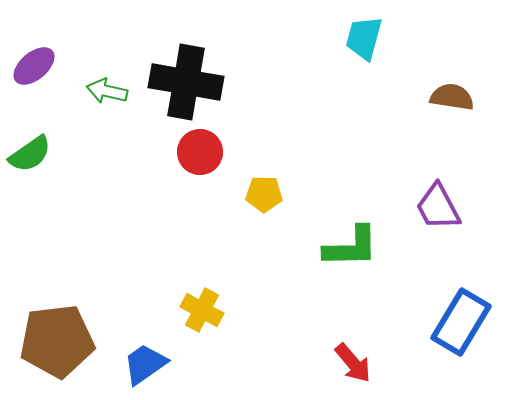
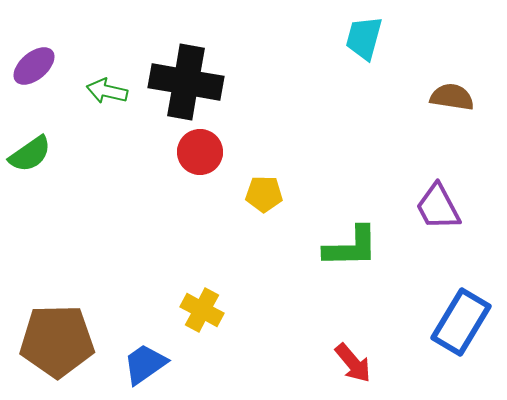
brown pentagon: rotated 6 degrees clockwise
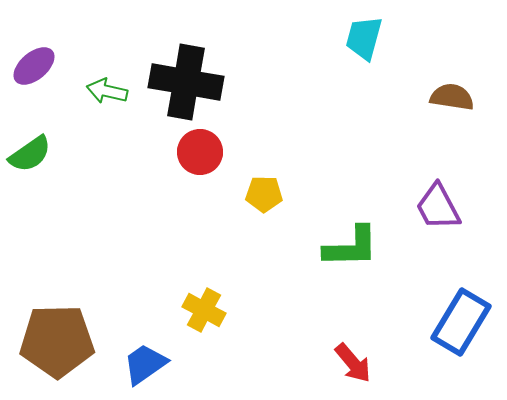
yellow cross: moved 2 px right
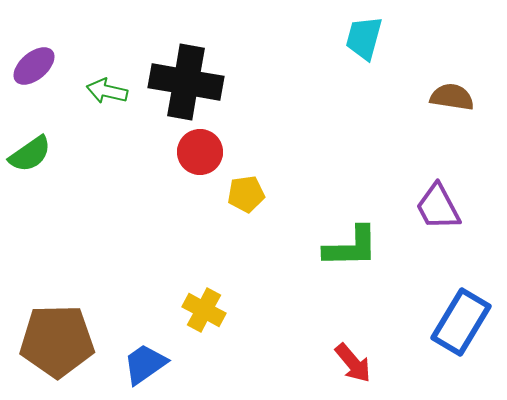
yellow pentagon: moved 18 px left; rotated 9 degrees counterclockwise
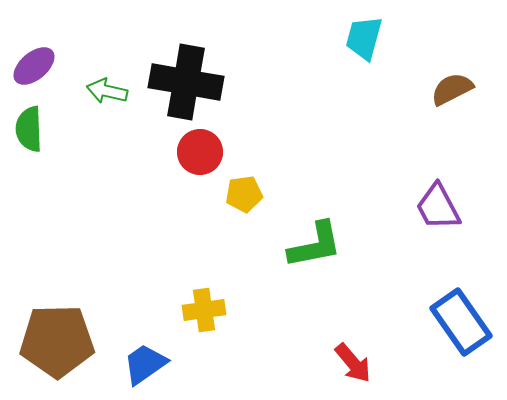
brown semicircle: moved 8 px up; rotated 36 degrees counterclockwise
green semicircle: moved 1 px left, 25 px up; rotated 123 degrees clockwise
yellow pentagon: moved 2 px left
green L-shape: moved 36 px left, 2 px up; rotated 10 degrees counterclockwise
yellow cross: rotated 36 degrees counterclockwise
blue rectangle: rotated 66 degrees counterclockwise
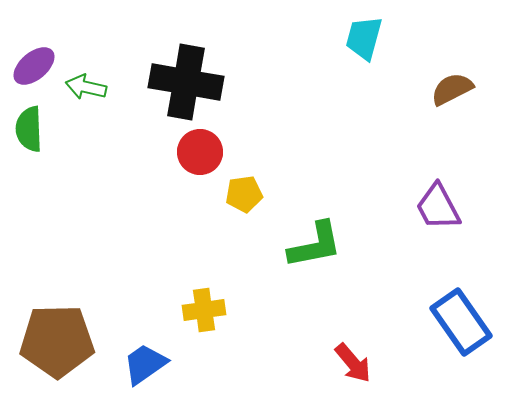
green arrow: moved 21 px left, 4 px up
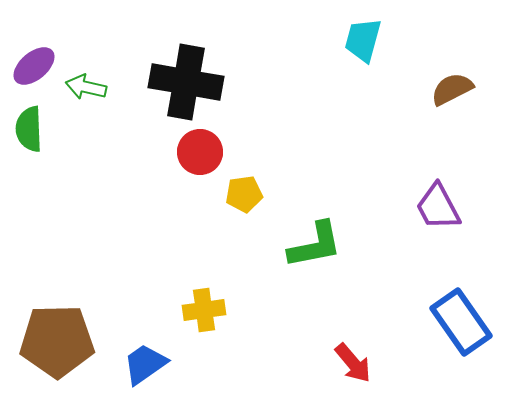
cyan trapezoid: moved 1 px left, 2 px down
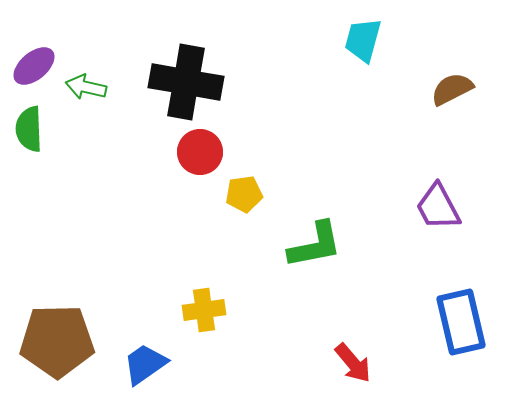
blue rectangle: rotated 22 degrees clockwise
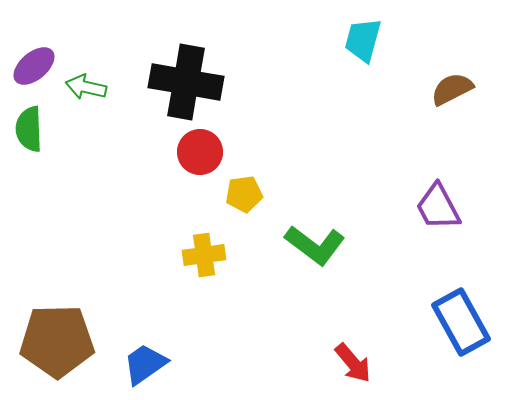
green L-shape: rotated 48 degrees clockwise
yellow cross: moved 55 px up
blue rectangle: rotated 16 degrees counterclockwise
